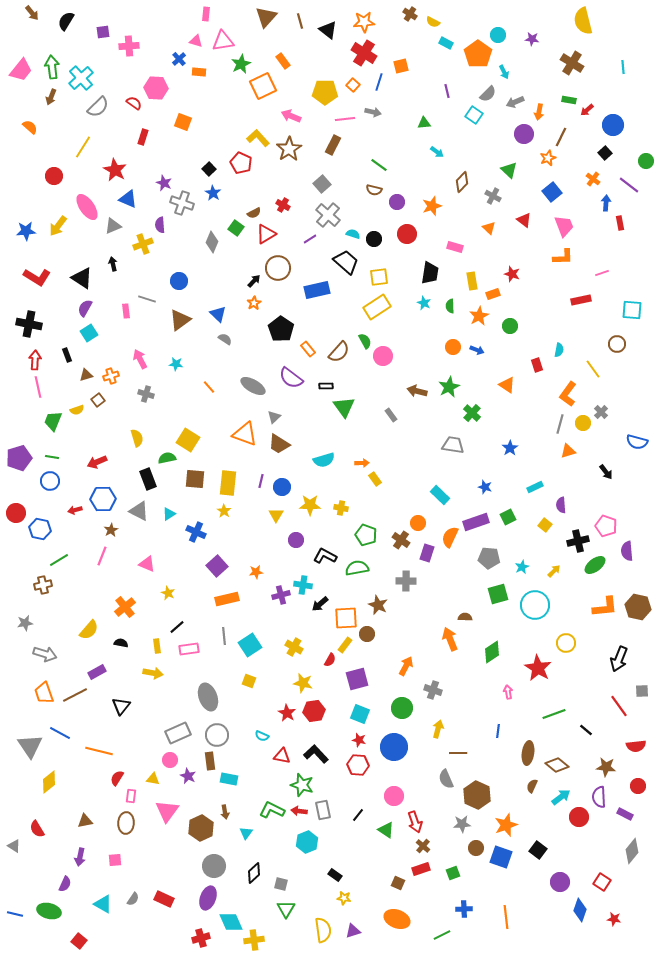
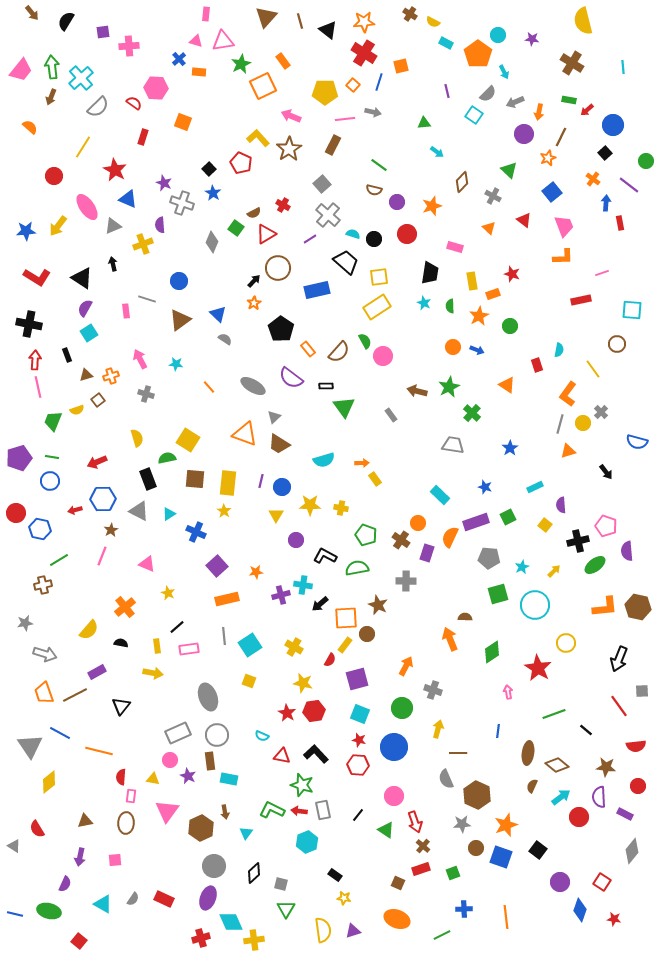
red semicircle at (117, 778): moved 4 px right, 1 px up; rotated 28 degrees counterclockwise
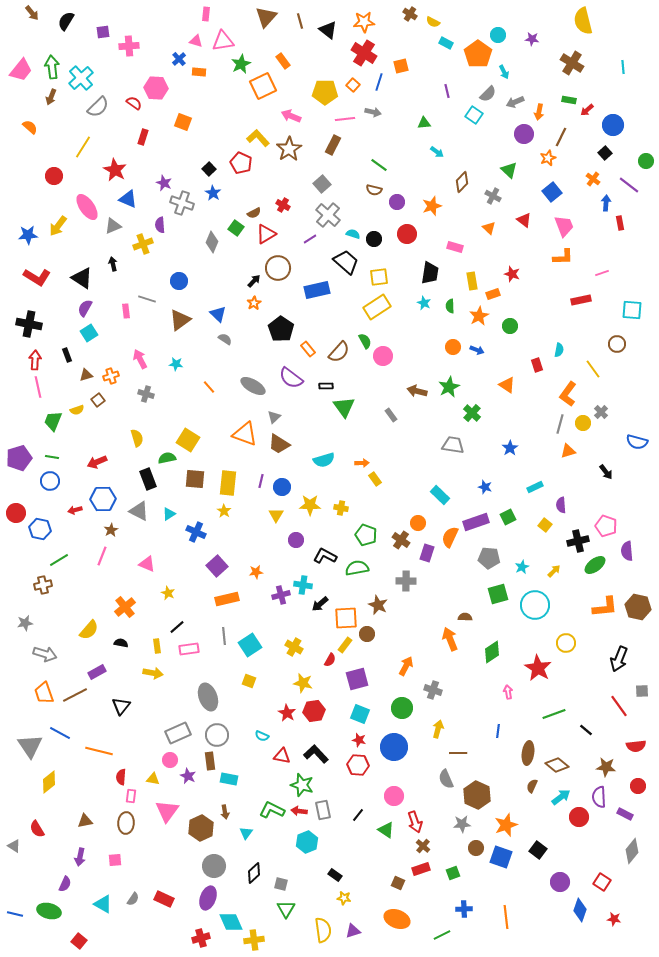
blue star at (26, 231): moved 2 px right, 4 px down
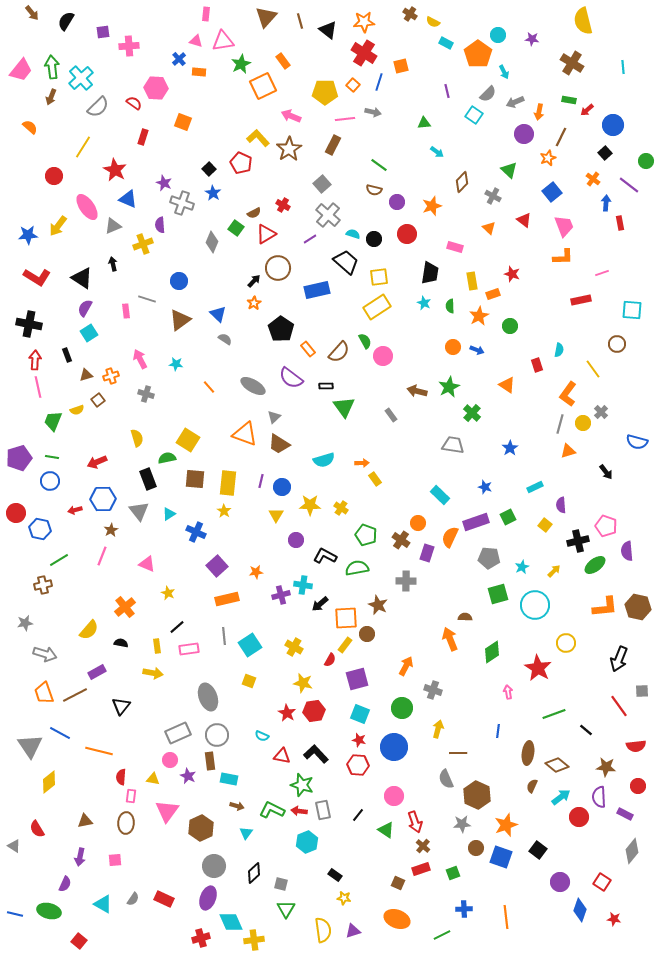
yellow cross at (341, 508): rotated 24 degrees clockwise
gray triangle at (139, 511): rotated 25 degrees clockwise
brown arrow at (225, 812): moved 12 px right, 6 px up; rotated 64 degrees counterclockwise
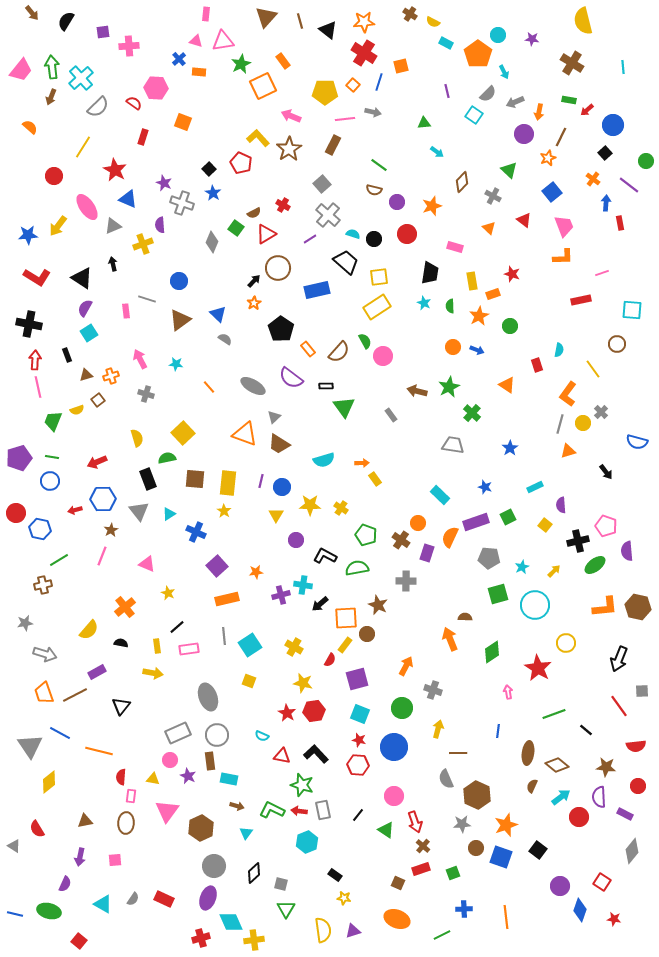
yellow square at (188, 440): moved 5 px left, 7 px up; rotated 15 degrees clockwise
purple circle at (560, 882): moved 4 px down
